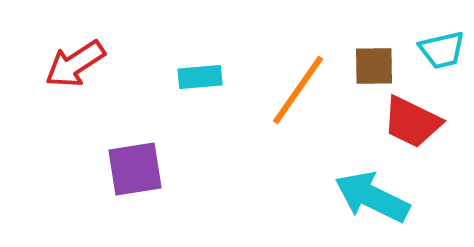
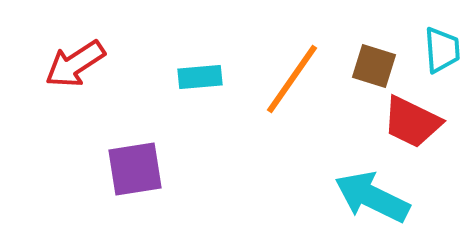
cyan trapezoid: rotated 81 degrees counterclockwise
brown square: rotated 18 degrees clockwise
orange line: moved 6 px left, 11 px up
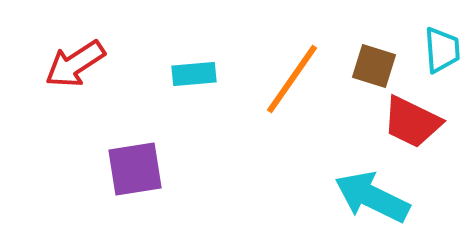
cyan rectangle: moved 6 px left, 3 px up
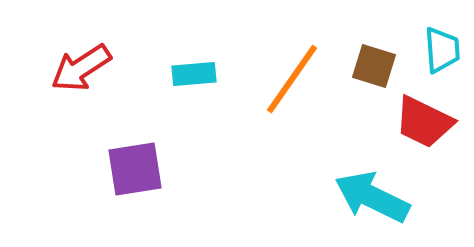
red arrow: moved 6 px right, 4 px down
red trapezoid: moved 12 px right
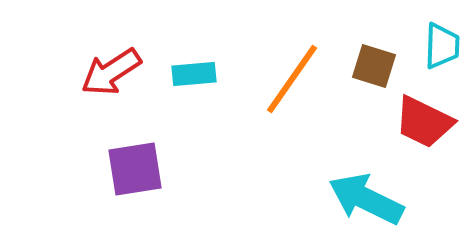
cyan trapezoid: moved 4 px up; rotated 6 degrees clockwise
red arrow: moved 30 px right, 4 px down
cyan arrow: moved 6 px left, 2 px down
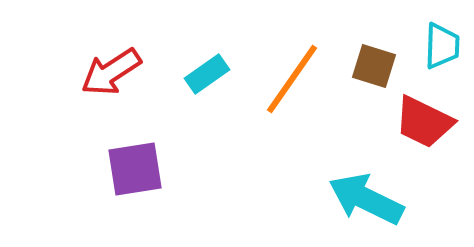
cyan rectangle: moved 13 px right; rotated 30 degrees counterclockwise
